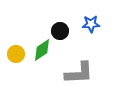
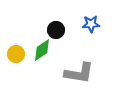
black circle: moved 4 px left, 1 px up
gray L-shape: rotated 12 degrees clockwise
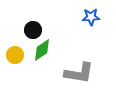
blue star: moved 7 px up
black circle: moved 23 px left
yellow circle: moved 1 px left, 1 px down
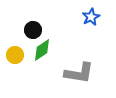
blue star: rotated 24 degrees counterclockwise
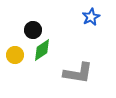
gray L-shape: moved 1 px left
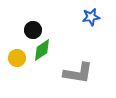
blue star: rotated 18 degrees clockwise
yellow circle: moved 2 px right, 3 px down
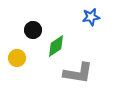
green diamond: moved 14 px right, 4 px up
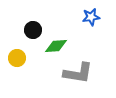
green diamond: rotated 30 degrees clockwise
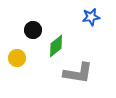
green diamond: rotated 35 degrees counterclockwise
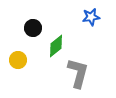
black circle: moved 2 px up
yellow circle: moved 1 px right, 2 px down
gray L-shape: rotated 84 degrees counterclockwise
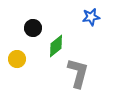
yellow circle: moved 1 px left, 1 px up
